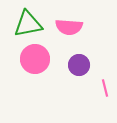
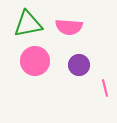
pink circle: moved 2 px down
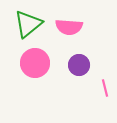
green triangle: rotated 28 degrees counterclockwise
pink circle: moved 2 px down
